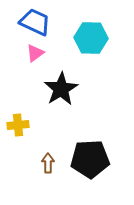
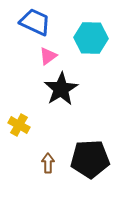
pink triangle: moved 13 px right, 3 px down
yellow cross: moved 1 px right; rotated 35 degrees clockwise
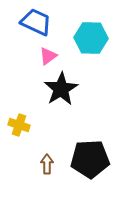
blue trapezoid: moved 1 px right
yellow cross: rotated 10 degrees counterclockwise
brown arrow: moved 1 px left, 1 px down
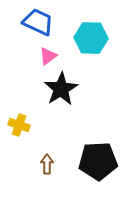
blue trapezoid: moved 2 px right
black pentagon: moved 8 px right, 2 px down
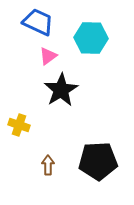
black star: moved 1 px down
brown arrow: moved 1 px right, 1 px down
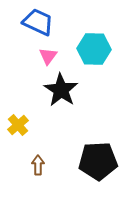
cyan hexagon: moved 3 px right, 11 px down
pink triangle: rotated 18 degrees counterclockwise
black star: rotated 8 degrees counterclockwise
yellow cross: moved 1 px left; rotated 30 degrees clockwise
brown arrow: moved 10 px left
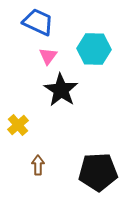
black pentagon: moved 11 px down
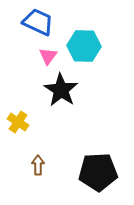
cyan hexagon: moved 10 px left, 3 px up
yellow cross: moved 3 px up; rotated 15 degrees counterclockwise
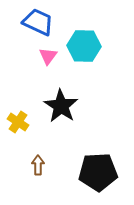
black star: moved 16 px down
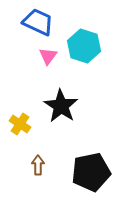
cyan hexagon: rotated 16 degrees clockwise
yellow cross: moved 2 px right, 2 px down
black pentagon: moved 7 px left; rotated 9 degrees counterclockwise
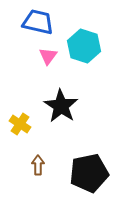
blue trapezoid: rotated 12 degrees counterclockwise
black pentagon: moved 2 px left, 1 px down
